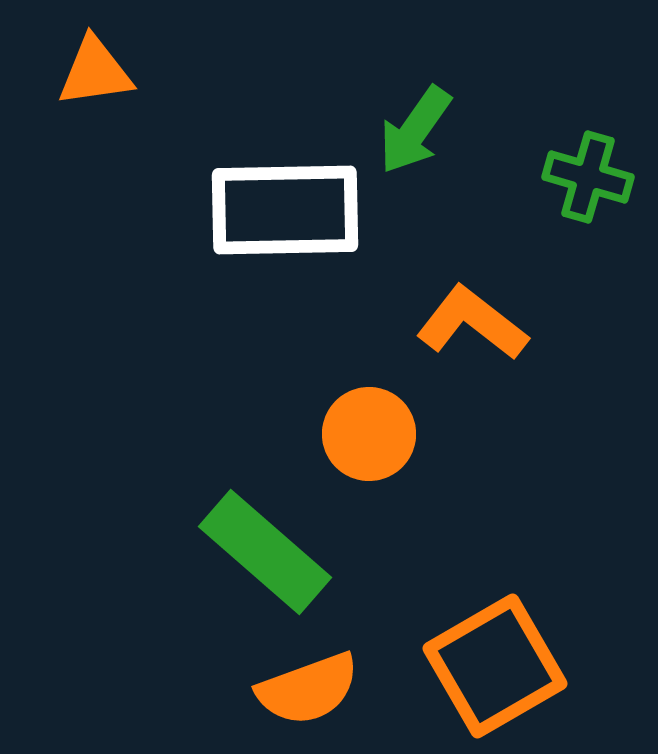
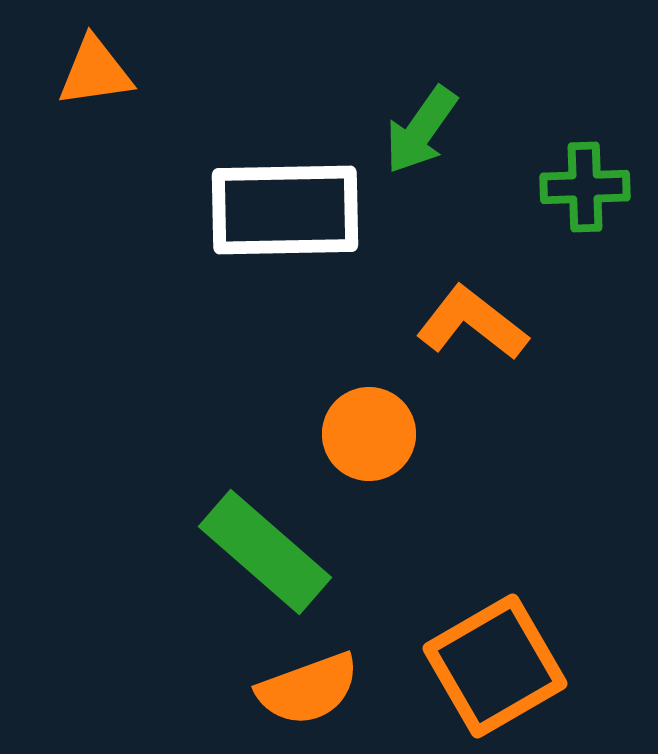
green arrow: moved 6 px right
green cross: moved 3 px left, 10 px down; rotated 18 degrees counterclockwise
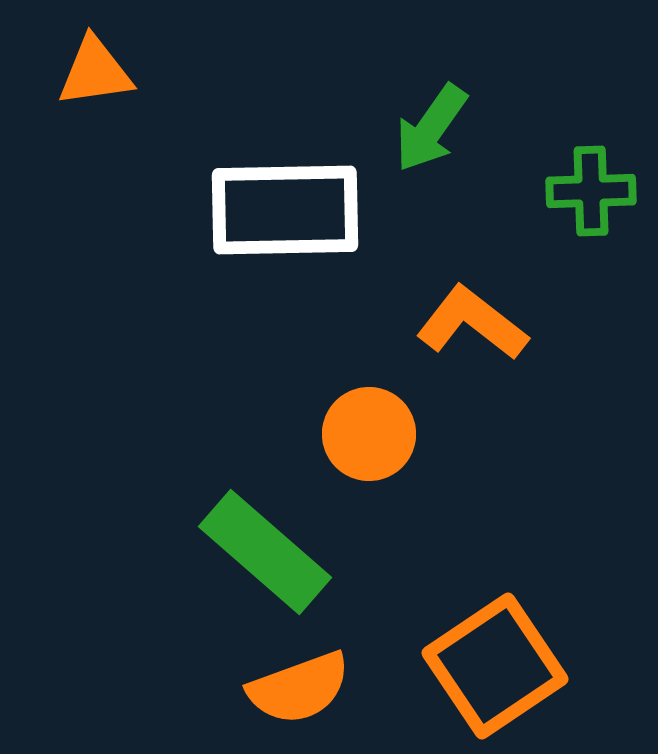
green arrow: moved 10 px right, 2 px up
green cross: moved 6 px right, 4 px down
orange square: rotated 4 degrees counterclockwise
orange semicircle: moved 9 px left, 1 px up
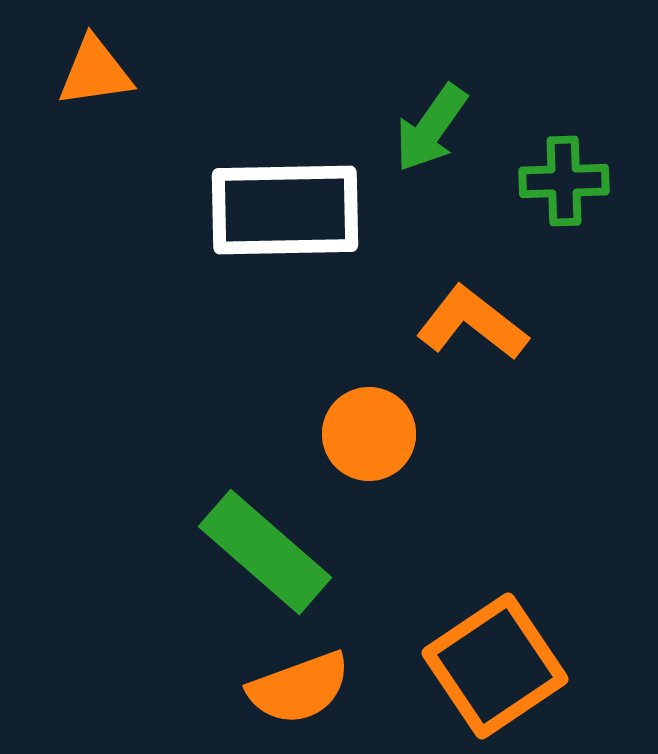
green cross: moved 27 px left, 10 px up
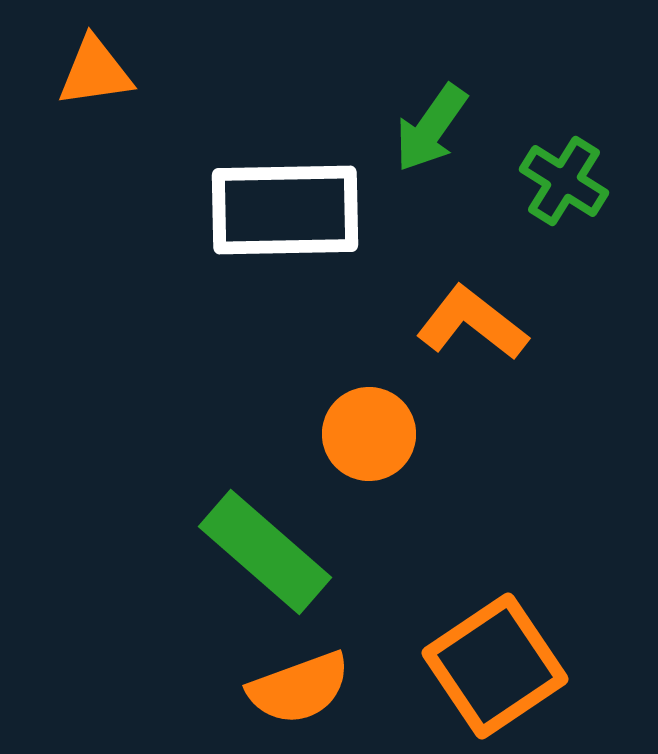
green cross: rotated 34 degrees clockwise
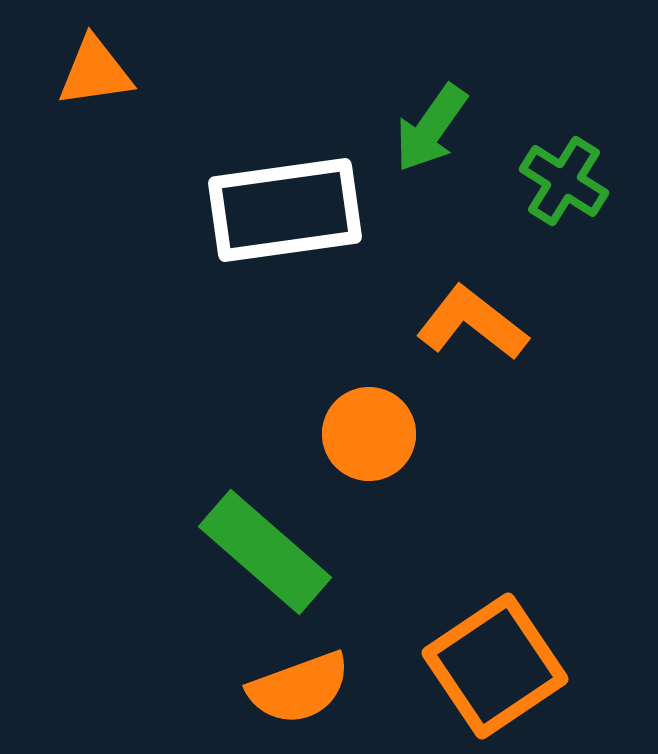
white rectangle: rotated 7 degrees counterclockwise
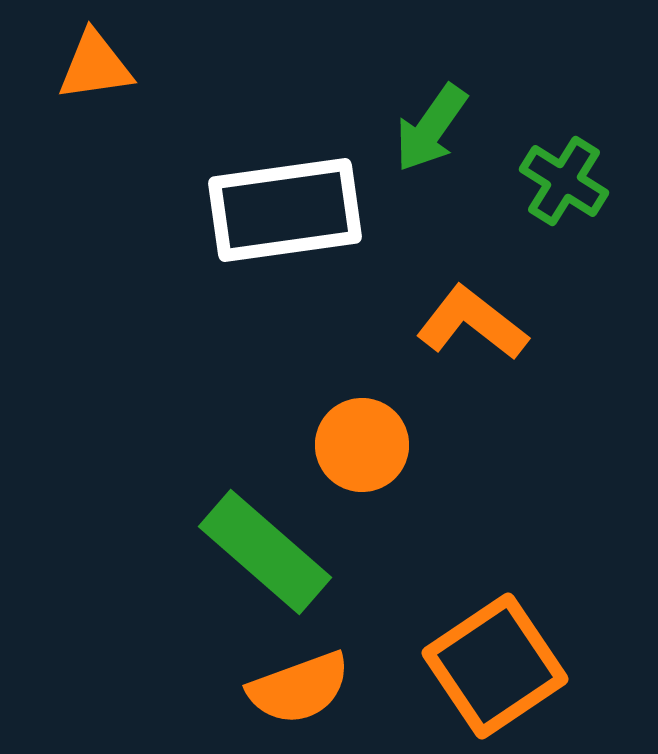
orange triangle: moved 6 px up
orange circle: moved 7 px left, 11 px down
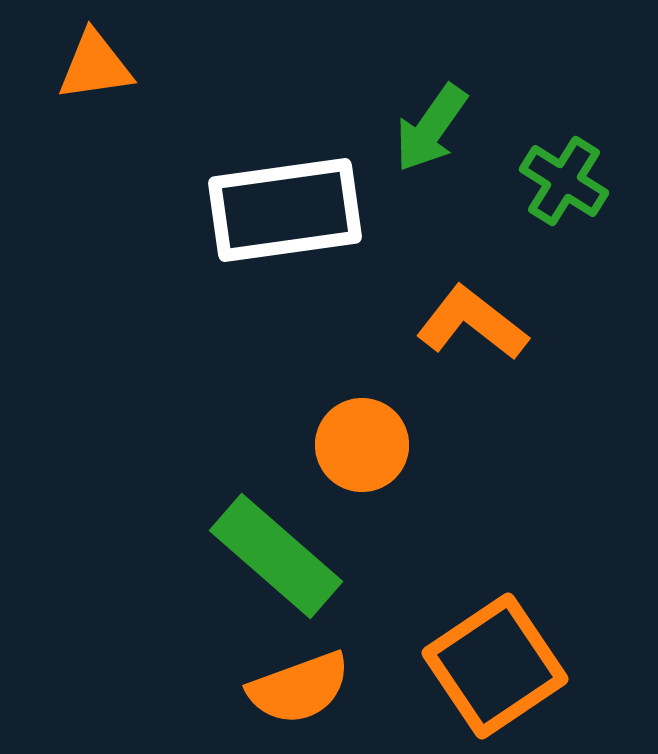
green rectangle: moved 11 px right, 4 px down
